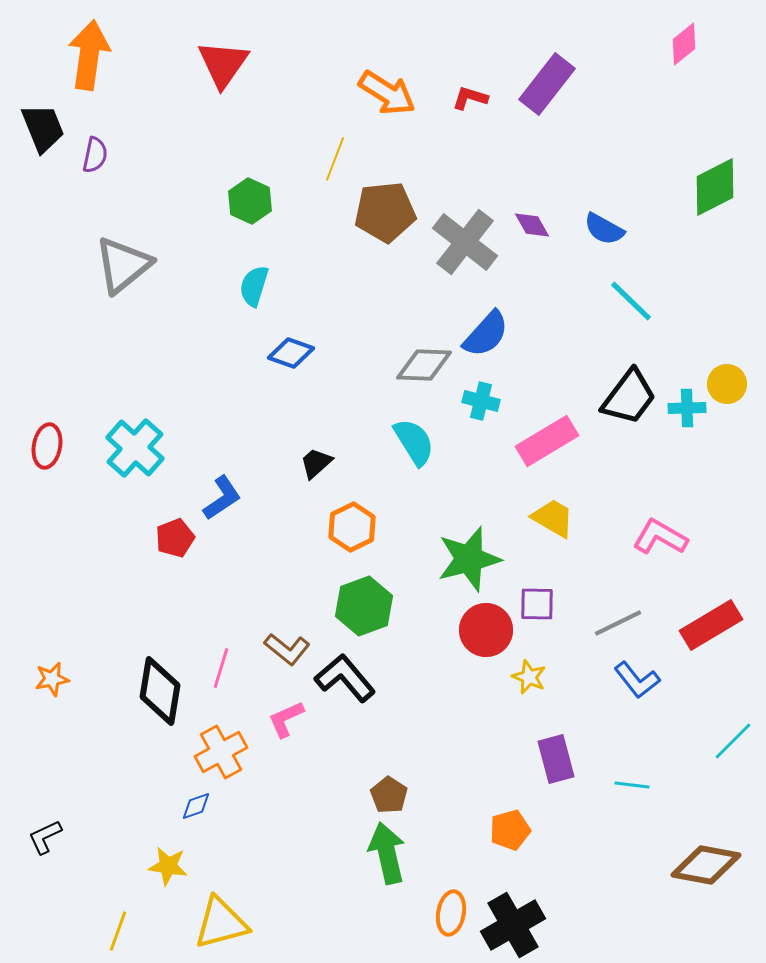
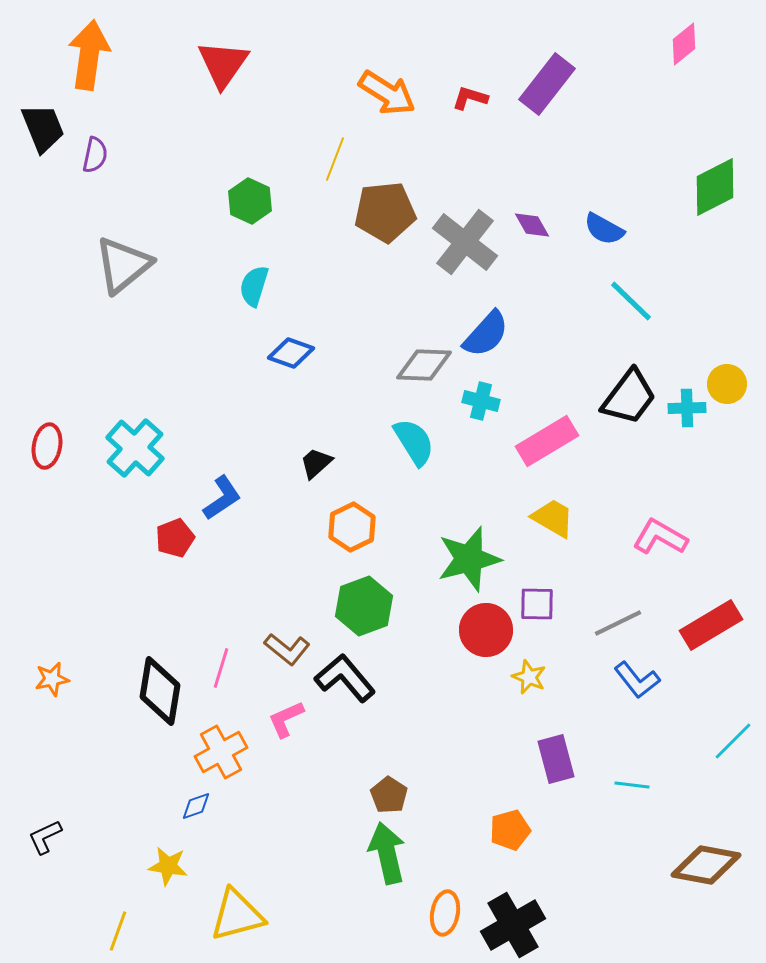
orange ellipse at (451, 913): moved 6 px left
yellow triangle at (221, 923): moved 16 px right, 8 px up
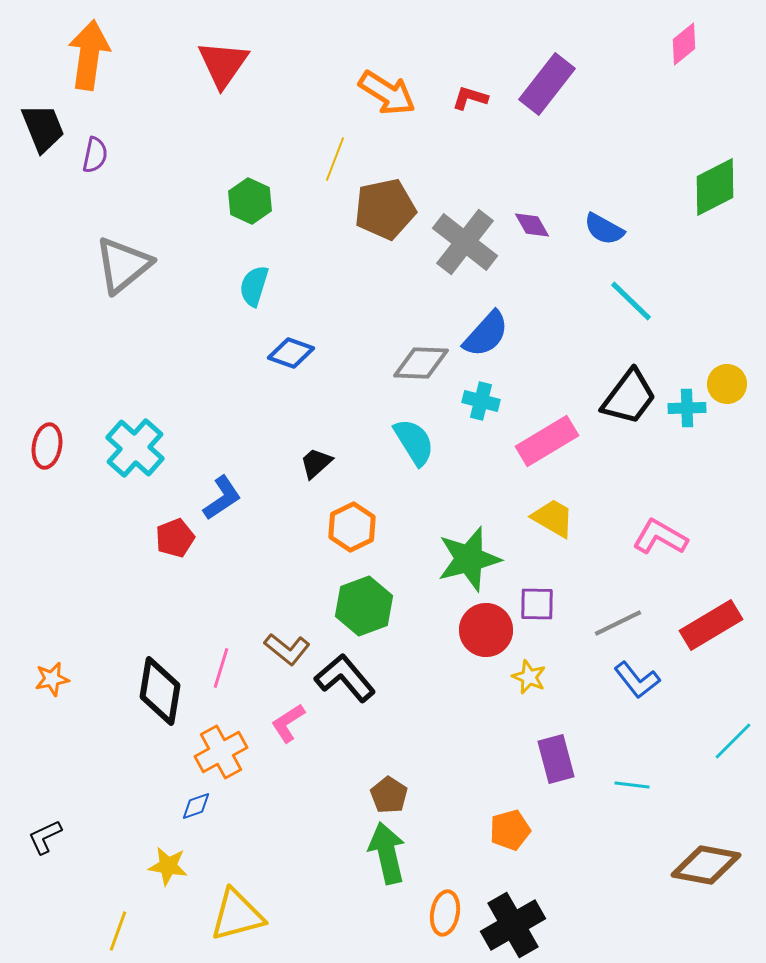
brown pentagon at (385, 212): moved 3 px up; rotated 6 degrees counterclockwise
gray diamond at (424, 365): moved 3 px left, 2 px up
pink L-shape at (286, 719): moved 2 px right, 4 px down; rotated 9 degrees counterclockwise
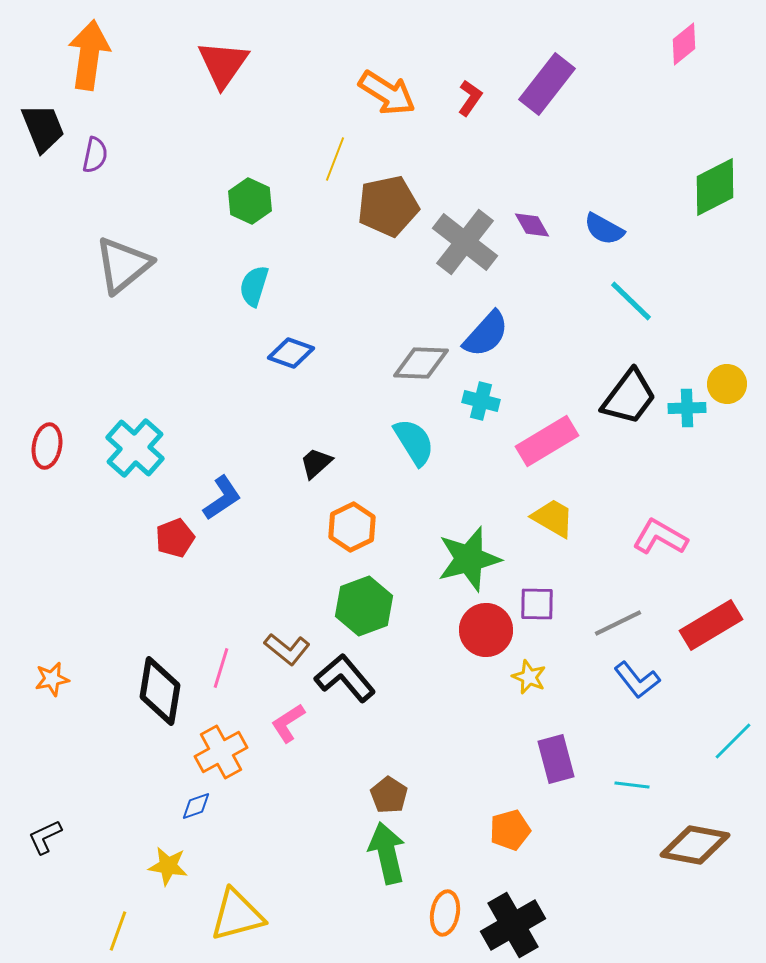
red L-shape at (470, 98): rotated 108 degrees clockwise
brown pentagon at (385, 209): moved 3 px right, 3 px up
brown diamond at (706, 865): moved 11 px left, 20 px up
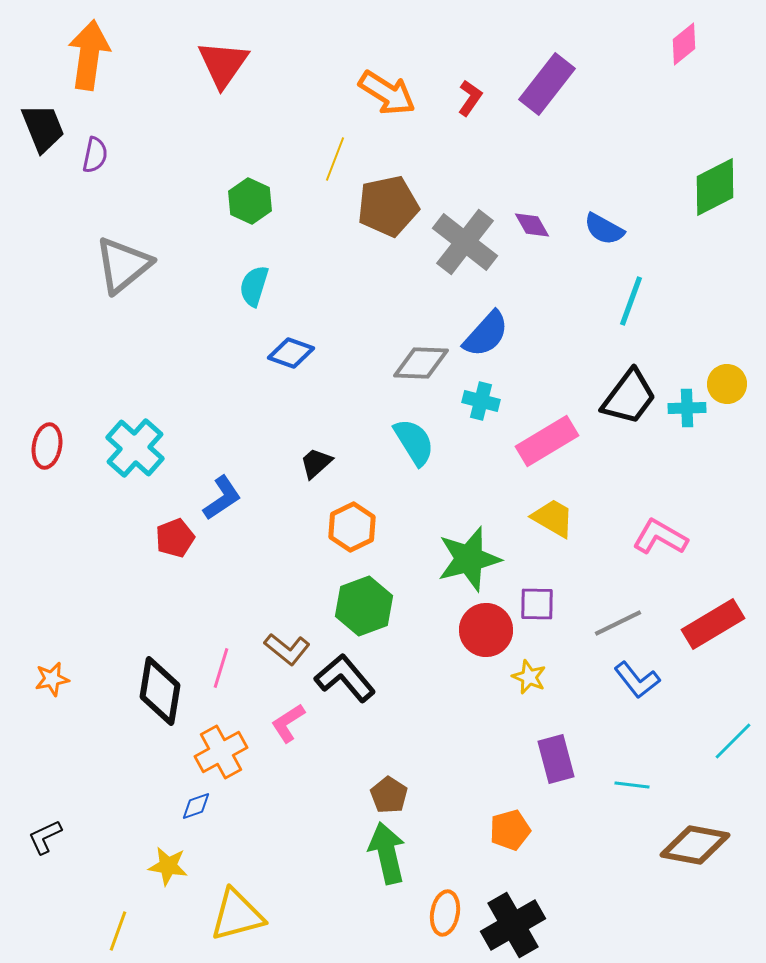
cyan line at (631, 301): rotated 66 degrees clockwise
red rectangle at (711, 625): moved 2 px right, 1 px up
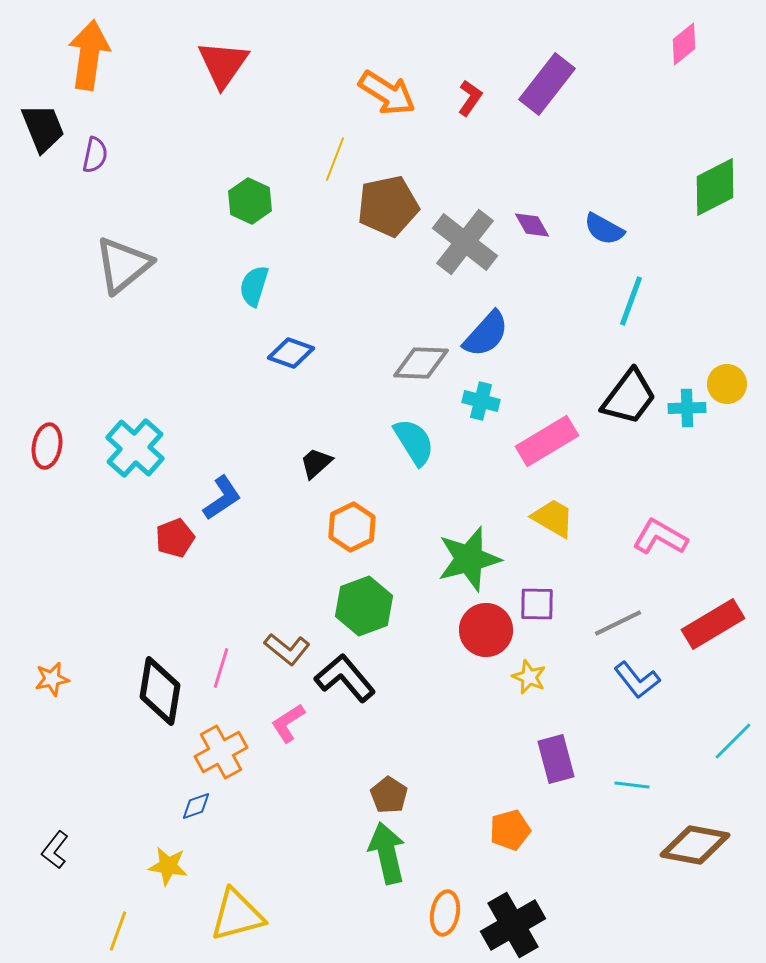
black L-shape at (45, 837): moved 10 px right, 13 px down; rotated 27 degrees counterclockwise
